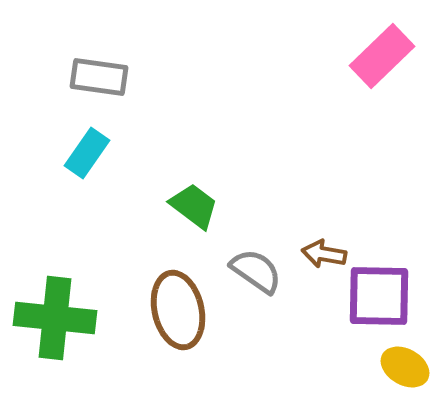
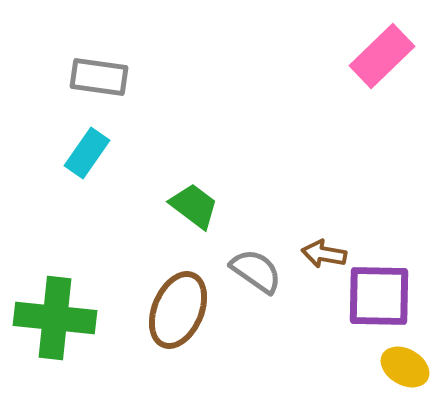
brown ellipse: rotated 36 degrees clockwise
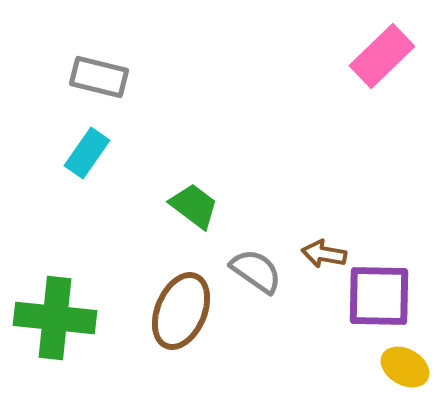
gray rectangle: rotated 6 degrees clockwise
brown ellipse: moved 3 px right, 1 px down
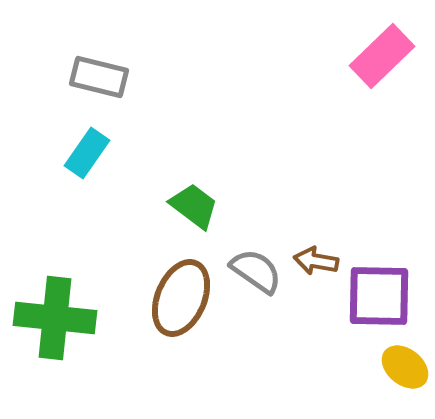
brown arrow: moved 8 px left, 7 px down
brown ellipse: moved 13 px up
yellow ellipse: rotated 9 degrees clockwise
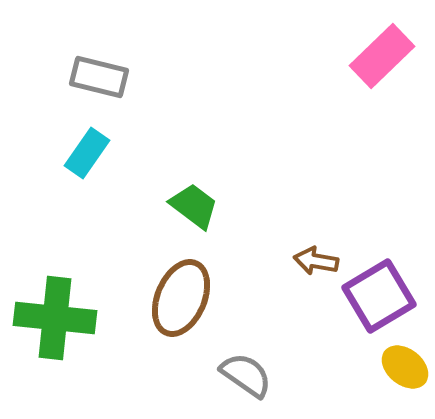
gray semicircle: moved 10 px left, 104 px down
purple square: rotated 32 degrees counterclockwise
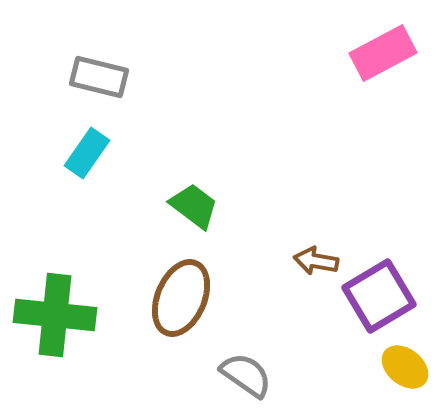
pink rectangle: moved 1 px right, 3 px up; rotated 16 degrees clockwise
green cross: moved 3 px up
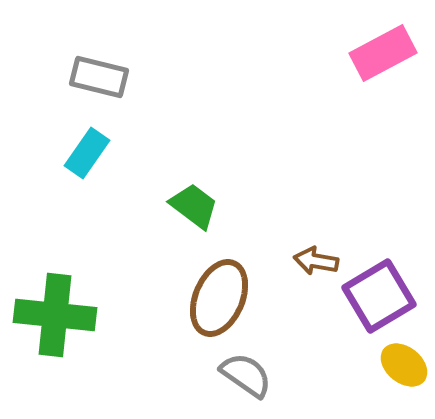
brown ellipse: moved 38 px right
yellow ellipse: moved 1 px left, 2 px up
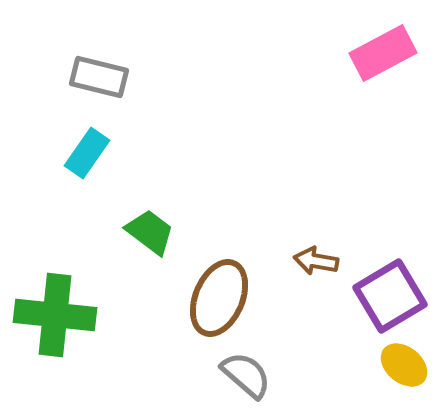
green trapezoid: moved 44 px left, 26 px down
purple square: moved 11 px right
gray semicircle: rotated 6 degrees clockwise
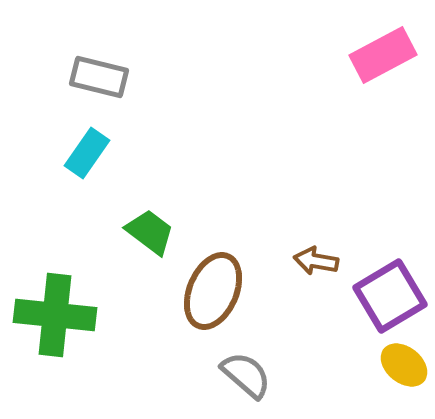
pink rectangle: moved 2 px down
brown ellipse: moved 6 px left, 7 px up
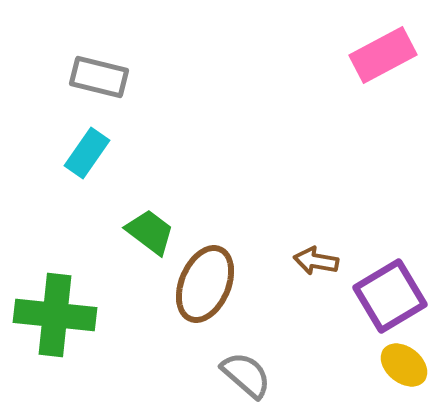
brown ellipse: moved 8 px left, 7 px up
